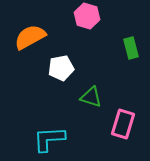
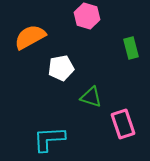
pink rectangle: rotated 36 degrees counterclockwise
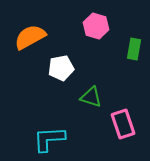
pink hexagon: moved 9 px right, 10 px down
green rectangle: moved 3 px right, 1 px down; rotated 25 degrees clockwise
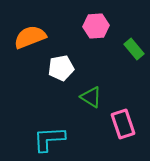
pink hexagon: rotated 20 degrees counterclockwise
orange semicircle: rotated 8 degrees clockwise
green rectangle: rotated 50 degrees counterclockwise
green triangle: rotated 15 degrees clockwise
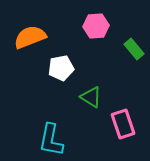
cyan L-shape: moved 2 px right, 1 px down; rotated 76 degrees counterclockwise
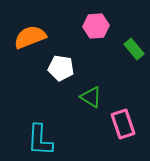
white pentagon: rotated 20 degrees clockwise
cyan L-shape: moved 11 px left; rotated 8 degrees counterclockwise
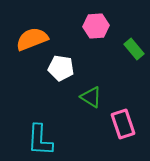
orange semicircle: moved 2 px right, 2 px down
